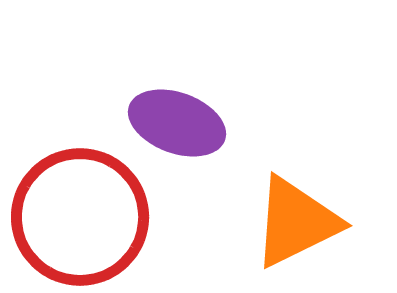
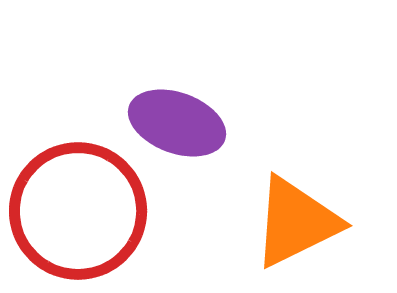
red circle: moved 2 px left, 6 px up
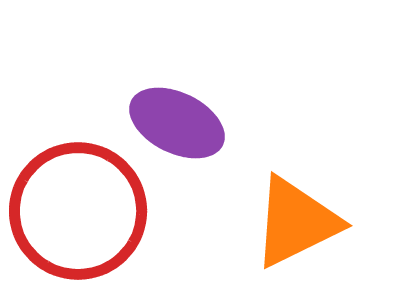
purple ellipse: rotated 6 degrees clockwise
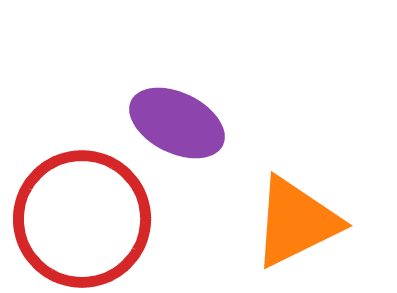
red circle: moved 4 px right, 8 px down
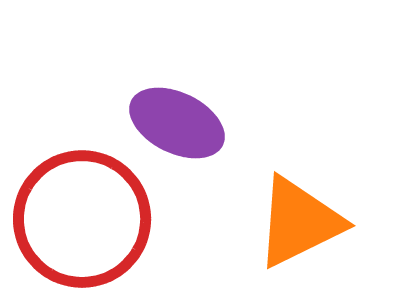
orange triangle: moved 3 px right
